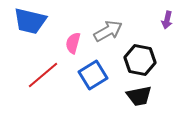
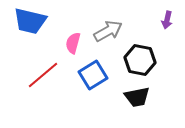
black trapezoid: moved 2 px left, 1 px down
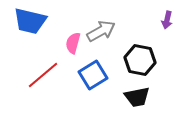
gray arrow: moved 7 px left
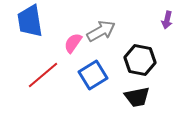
blue trapezoid: rotated 68 degrees clockwise
pink semicircle: rotated 20 degrees clockwise
